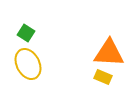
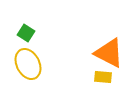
orange triangle: rotated 24 degrees clockwise
yellow rectangle: rotated 18 degrees counterclockwise
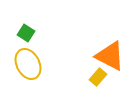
orange triangle: moved 1 px right, 3 px down
yellow rectangle: moved 5 px left; rotated 54 degrees counterclockwise
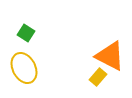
yellow ellipse: moved 4 px left, 4 px down
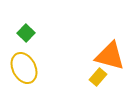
green square: rotated 12 degrees clockwise
orange triangle: rotated 12 degrees counterclockwise
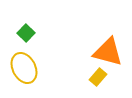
orange triangle: moved 2 px left, 4 px up
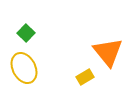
orange triangle: rotated 36 degrees clockwise
yellow rectangle: moved 13 px left; rotated 18 degrees clockwise
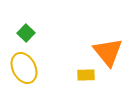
yellow rectangle: moved 1 px right, 2 px up; rotated 30 degrees clockwise
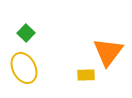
orange triangle: rotated 16 degrees clockwise
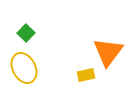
yellow rectangle: rotated 12 degrees counterclockwise
